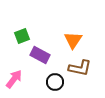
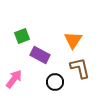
brown L-shape: rotated 115 degrees counterclockwise
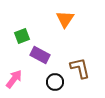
orange triangle: moved 8 px left, 21 px up
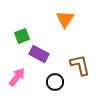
purple rectangle: moved 1 px left, 1 px up
brown L-shape: moved 3 px up
pink arrow: moved 3 px right, 2 px up
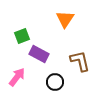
brown L-shape: moved 4 px up
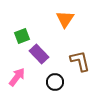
purple rectangle: rotated 18 degrees clockwise
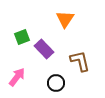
green square: moved 1 px down
purple rectangle: moved 5 px right, 5 px up
black circle: moved 1 px right, 1 px down
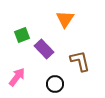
green square: moved 2 px up
black circle: moved 1 px left, 1 px down
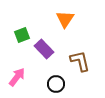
black circle: moved 1 px right
